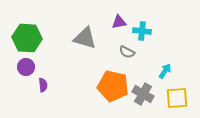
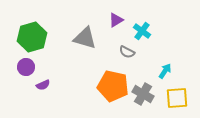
purple triangle: moved 3 px left, 2 px up; rotated 21 degrees counterclockwise
cyan cross: rotated 30 degrees clockwise
green hexagon: moved 5 px right, 1 px up; rotated 20 degrees counterclockwise
purple semicircle: rotated 72 degrees clockwise
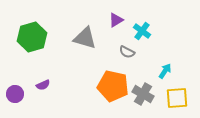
purple circle: moved 11 px left, 27 px down
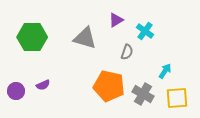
cyan cross: moved 3 px right
green hexagon: rotated 16 degrees clockwise
gray semicircle: rotated 98 degrees counterclockwise
orange pentagon: moved 4 px left
purple circle: moved 1 px right, 3 px up
